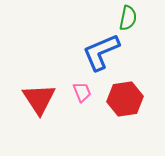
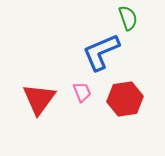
green semicircle: rotated 30 degrees counterclockwise
red triangle: rotated 9 degrees clockwise
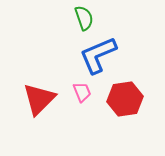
green semicircle: moved 44 px left
blue L-shape: moved 3 px left, 3 px down
red triangle: rotated 9 degrees clockwise
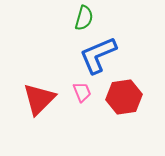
green semicircle: rotated 35 degrees clockwise
red hexagon: moved 1 px left, 2 px up
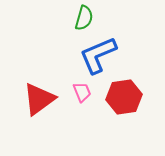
red triangle: rotated 9 degrees clockwise
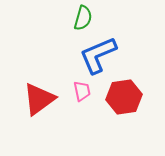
green semicircle: moved 1 px left
pink trapezoid: moved 1 px up; rotated 10 degrees clockwise
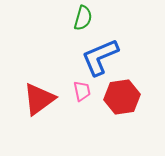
blue L-shape: moved 2 px right, 2 px down
red hexagon: moved 2 px left
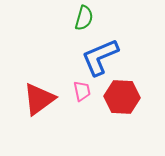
green semicircle: moved 1 px right
red hexagon: rotated 12 degrees clockwise
